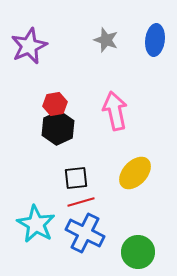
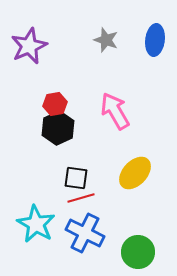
pink arrow: rotated 18 degrees counterclockwise
black square: rotated 15 degrees clockwise
red line: moved 4 px up
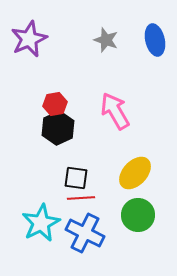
blue ellipse: rotated 20 degrees counterclockwise
purple star: moved 7 px up
red line: rotated 12 degrees clockwise
cyan star: moved 5 px right, 1 px up; rotated 15 degrees clockwise
green circle: moved 37 px up
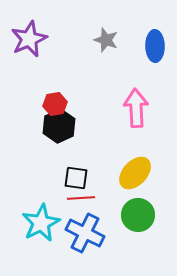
blue ellipse: moved 6 px down; rotated 12 degrees clockwise
pink arrow: moved 21 px right, 3 px up; rotated 27 degrees clockwise
black hexagon: moved 1 px right, 2 px up
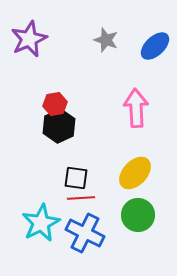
blue ellipse: rotated 48 degrees clockwise
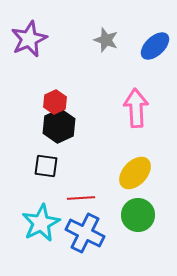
red hexagon: moved 2 px up; rotated 15 degrees counterclockwise
black square: moved 30 px left, 12 px up
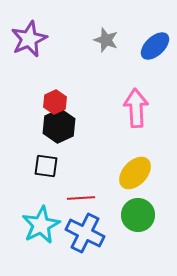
cyan star: moved 2 px down
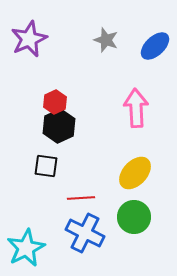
green circle: moved 4 px left, 2 px down
cyan star: moved 15 px left, 23 px down
